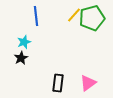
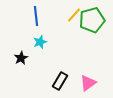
green pentagon: moved 2 px down
cyan star: moved 16 px right
black rectangle: moved 2 px right, 2 px up; rotated 24 degrees clockwise
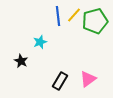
blue line: moved 22 px right
green pentagon: moved 3 px right, 1 px down
black star: moved 3 px down; rotated 16 degrees counterclockwise
pink triangle: moved 4 px up
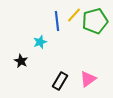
blue line: moved 1 px left, 5 px down
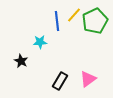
green pentagon: rotated 10 degrees counterclockwise
cyan star: rotated 16 degrees clockwise
